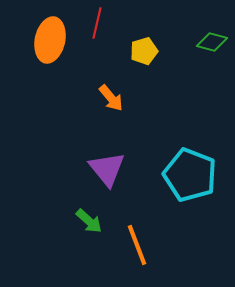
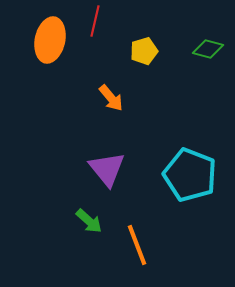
red line: moved 2 px left, 2 px up
green diamond: moved 4 px left, 7 px down
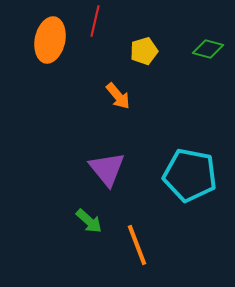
orange arrow: moved 7 px right, 2 px up
cyan pentagon: rotated 10 degrees counterclockwise
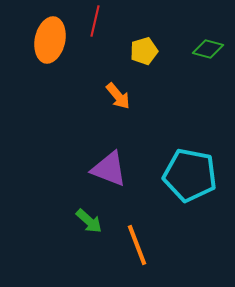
purple triangle: moved 2 px right; rotated 30 degrees counterclockwise
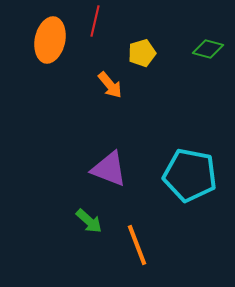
yellow pentagon: moved 2 px left, 2 px down
orange arrow: moved 8 px left, 11 px up
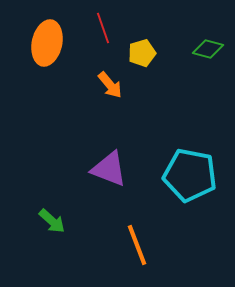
red line: moved 8 px right, 7 px down; rotated 32 degrees counterclockwise
orange ellipse: moved 3 px left, 3 px down
green arrow: moved 37 px left
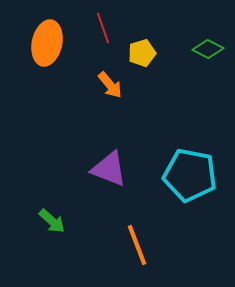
green diamond: rotated 12 degrees clockwise
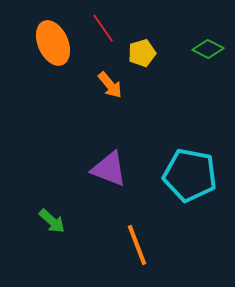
red line: rotated 16 degrees counterclockwise
orange ellipse: moved 6 px right; rotated 36 degrees counterclockwise
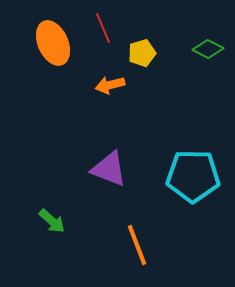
red line: rotated 12 degrees clockwise
orange arrow: rotated 116 degrees clockwise
cyan pentagon: moved 3 px right, 1 px down; rotated 10 degrees counterclockwise
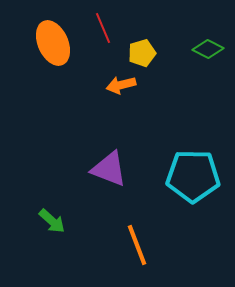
orange arrow: moved 11 px right
